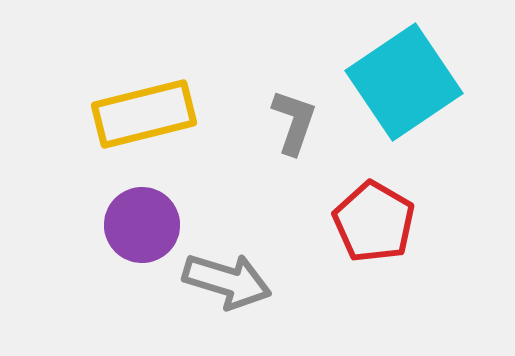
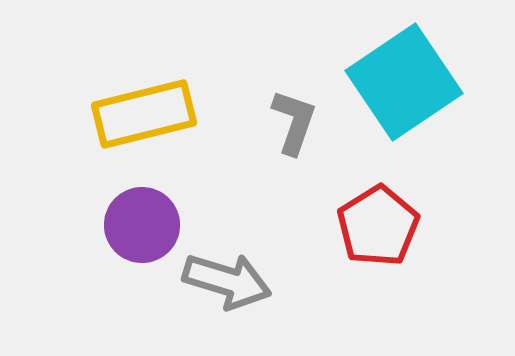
red pentagon: moved 4 px right, 4 px down; rotated 10 degrees clockwise
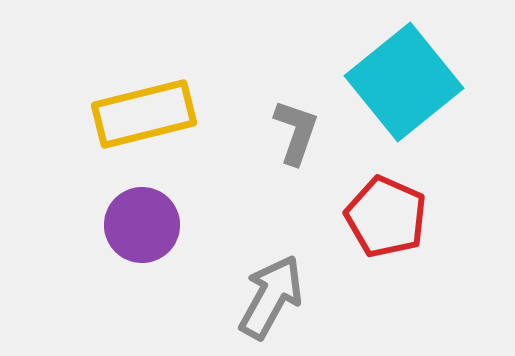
cyan square: rotated 5 degrees counterclockwise
gray L-shape: moved 2 px right, 10 px down
red pentagon: moved 8 px right, 9 px up; rotated 16 degrees counterclockwise
gray arrow: moved 44 px right, 16 px down; rotated 78 degrees counterclockwise
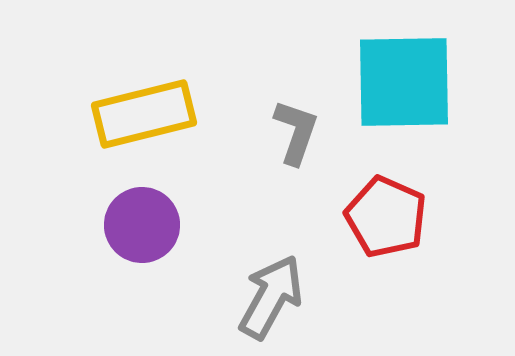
cyan square: rotated 38 degrees clockwise
